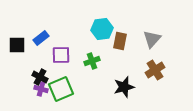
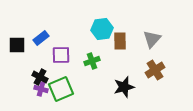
brown rectangle: rotated 12 degrees counterclockwise
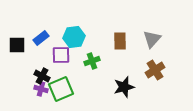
cyan hexagon: moved 28 px left, 8 px down
black cross: moved 2 px right, 1 px up
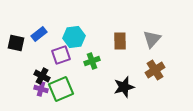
blue rectangle: moved 2 px left, 4 px up
black square: moved 1 px left, 2 px up; rotated 12 degrees clockwise
purple square: rotated 18 degrees counterclockwise
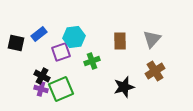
purple square: moved 3 px up
brown cross: moved 1 px down
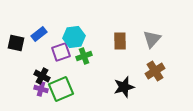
green cross: moved 8 px left, 5 px up
